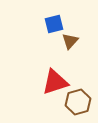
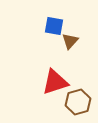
blue square: moved 2 px down; rotated 24 degrees clockwise
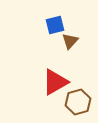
blue square: moved 1 px right, 1 px up; rotated 24 degrees counterclockwise
red triangle: rotated 12 degrees counterclockwise
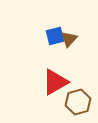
blue square: moved 11 px down
brown triangle: moved 1 px left, 2 px up
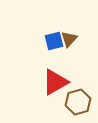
blue square: moved 1 px left, 5 px down
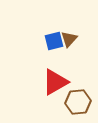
brown hexagon: rotated 10 degrees clockwise
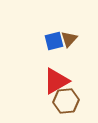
red triangle: moved 1 px right, 1 px up
brown hexagon: moved 12 px left, 1 px up
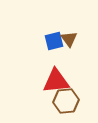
brown triangle: rotated 18 degrees counterclockwise
red triangle: rotated 24 degrees clockwise
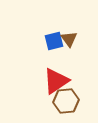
red triangle: rotated 28 degrees counterclockwise
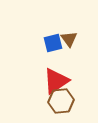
blue square: moved 1 px left, 2 px down
brown hexagon: moved 5 px left
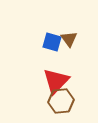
blue square: moved 1 px left, 1 px up; rotated 30 degrees clockwise
red triangle: rotated 12 degrees counterclockwise
